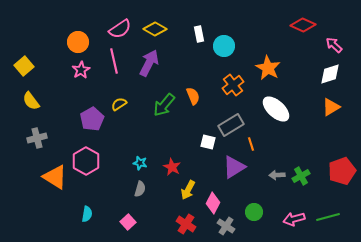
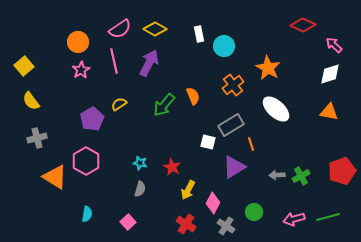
orange triangle at (331, 107): moved 2 px left, 5 px down; rotated 42 degrees clockwise
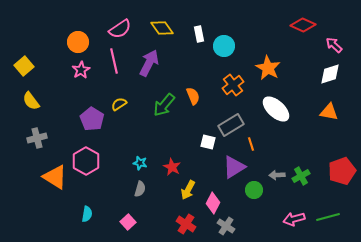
yellow diamond at (155, 29): moved 7 px right, 1 px up; rotated 25 degrees clockwise
purple pentagon at (92, 119): rotated 10 degrees counterclockwise
green circle at (254, 212): moved 22 px up
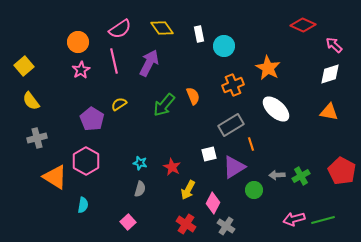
orange cross at (233, 85): rotated 15 degrees clockwise
white square at (208, 142): moved 1 px right, 12 px down; rotated 28 degrees counterclockwise
red pentagon at (342, 171): rotated 24 degrees counterclockwise
cyan semicircle at (87, 214): moved 4 px left, 9 px up
green line at (328, 217): moved 5 px left, 3 px down
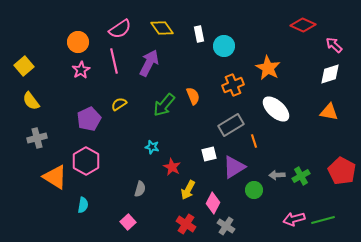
purple pentagon at (92, 119): moved 3 px left; rotated 15 degrees clockwise
orange line at (251, 144): moved 3 px right, 3 px up
cyan star at (140, 163): moved 12 px right, 16 px up
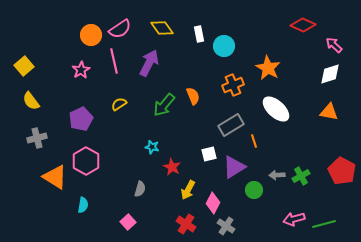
orange circle at (78, 42): moved 13 px right, 7 px up
purple pentagon at (89, 119): moved 8 px left
green line at (323, 220): moved 1 px right, 4 px down
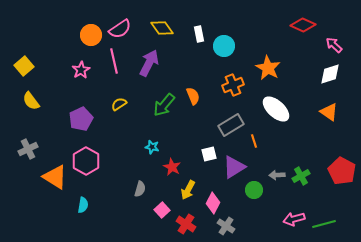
orange triangle at (329, 112): rotated 24 degrees clockwise
gray cross at (37, 138): moved 9 px left, 11 px down; rotated 12 degrees counterclockwise
pink square at (128, 222): moved 34 px right, 12 px up
